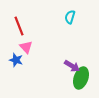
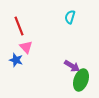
green ellipse: moved 2 px down
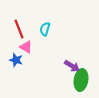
cyan semicircle: moved 25 px left, 12 px down
red line: moved 3 px down
pink triangle: rotated 16 degrees counterclockwise
green ellipse: rotated 10 degrees counterclockwise
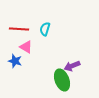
red line: rotated 66 degrees counterclockwise
blue star: moved 1 px left, 1 px down
purple arrow: rotated 126 degrees clockwise
green ellipse: moved 19 px left; rotated 30 degrees counterclockwise
